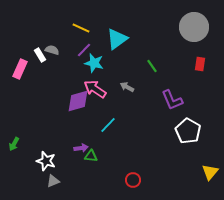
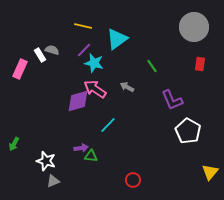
yellow line: moved 2 px right, 2 px up; rotated 12 degrees counterclockwise
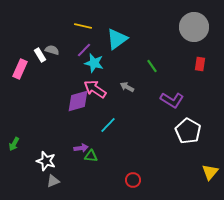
purple L-shape: rotated 35 degrees counterclockwise
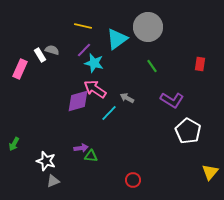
gray circle: moved 46 px left
gray arrow: moved 11 px down
cyan line: moved 1 px right, 12 px up
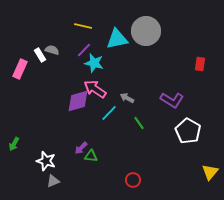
gray circle: moved 2 px left, 4 px down
cyan triangle: rotated 25 degrees clockwise
green line: moved 13 px left, 57 px down
purple arrow: rotated 144 degrees clockwise
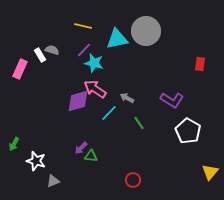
white star: moved 10 px left
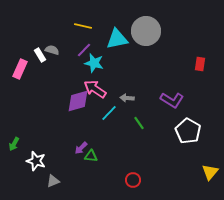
gray arrow: rotated 24 degrees counterclockwise
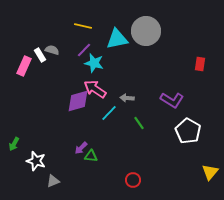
pink rectangle: moved 4 px right, 3 px up
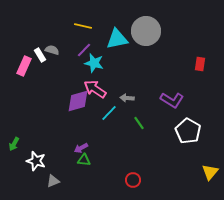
purple arrow: rotated 16 degrees clockwise
green triangle: moved 7 px left, 4 px down
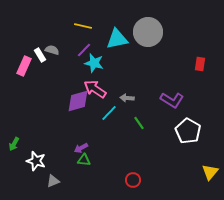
gray circle: moved 2 px right, 1 px down
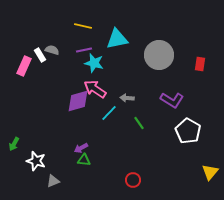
gray circle: moved 11 px right, 23 px down
purple line: rotated 35 degrees clockwise
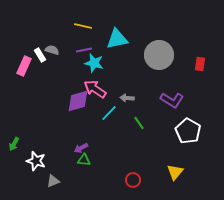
yellow triangle: moved 35 px left
